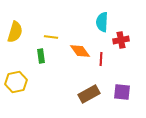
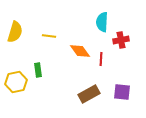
yellow line: moved 2 px left, 1 px up
green rectangle: moved 3 px left, 14 px down
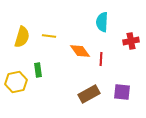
yellow semicircle: moved 7 px right, 5 px down
red cross: moved 10 px right, 1 px down
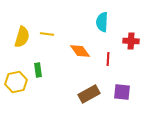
yellow line: moved 2 px left, 2 px up
red cross: rotated 14 degrees clockwise
red line: moved 7 px right
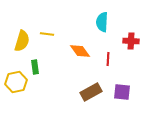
yellow semicircle: moved 4 px down
green rectangle: moved 3 px left, 3 px up
brown rectangle: moved 2 px right, 2 px up
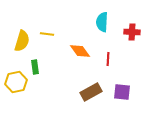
red cross: moved 1 px right, 9 px up
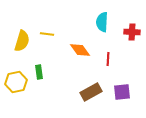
orange diamond: moved 1 px up
green rectangle: moved 4 px right, 5 px down
purple square: rotated 12 degrees counterclockwise
